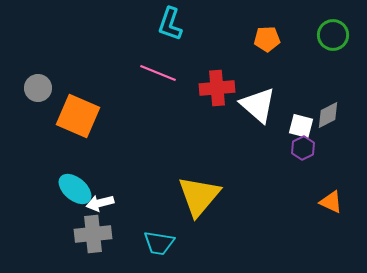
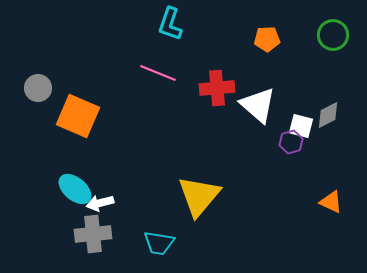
purple hexagon: moved 12 px left, 6 px up; rotated 10 degrees clockwise
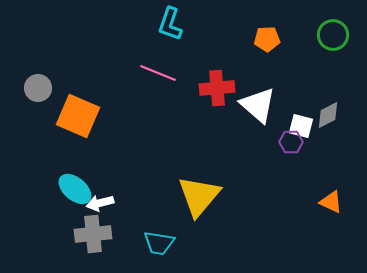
purple hexagon: rotated 15 degrees clockwise
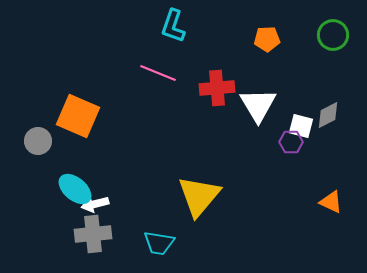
cyan L-shape: moved 3 px right, 2 px down
gray circle: moved 53 px down
white triangle: rotated 18 degrees clockwise
white arrow: moved 5 px left, 1 px down
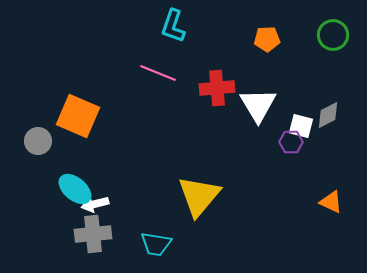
cyan trapezoid: moved 3 px left, 1 px down
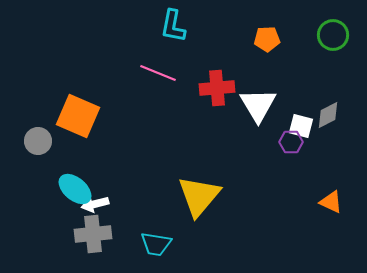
cyan L-shape: rotated 8 degrees counterclockwise
